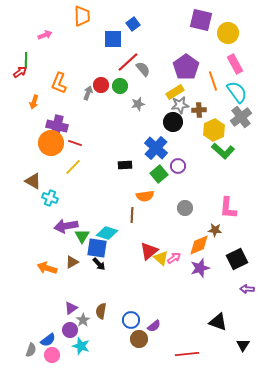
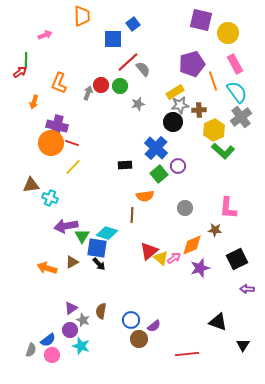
purple pentagon at (186, 67): moved 6 px right, 3 px up; rotated 20 degrees clockwise
red line at (75, 143): moved 3 px left
brown triangle at (33, 181): moved 2 px left, 4 px down; rotated 36 degrees counterclockwise
orange diamond at (199, 245): moved 7 px left
gray star at (83, 320): rotated 16 degrees counterclockwise
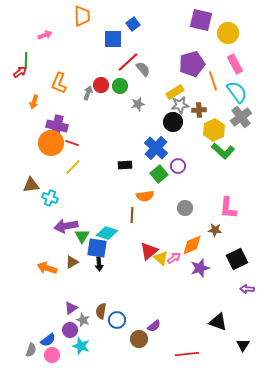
black arrow at (99, 264): rotated 40 degrees clockwise
blue circle at (131, 320): moved 14 px left
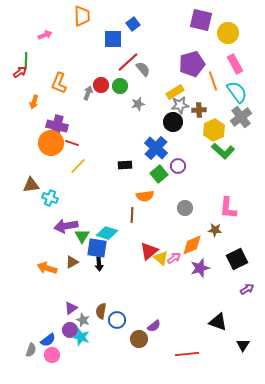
yellow line at (73, 167): moved 5 px right, 1 px up
purple arrow at (247, 289): rotated 144 degrees clockwise
cyan star at (81, 346): moved 9 px up
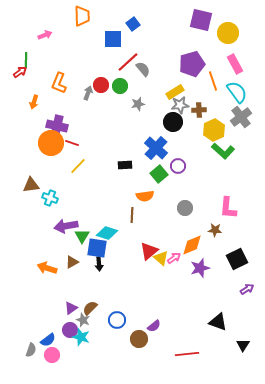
brown semicircle at (101, 311): moved 11 px left, 3 px up; rotated 35 degrees clockwise
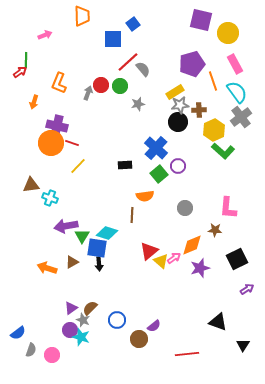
black circle at (173, 122): moved 5 px right
yellow triangle at (161, 258): moved 3 px down
blue semicircle at (48, 340): moved 30 px left, 7 px up
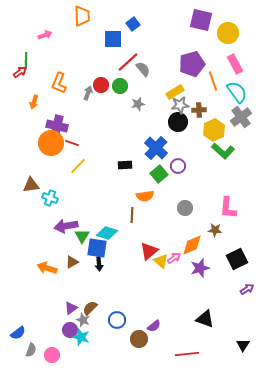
black triangle at (218, 322): moved 13 px left, 3 px up
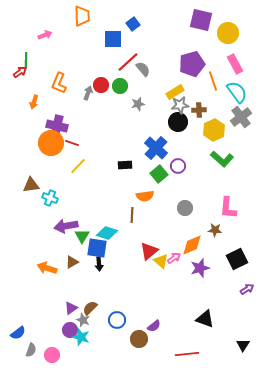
green L-shape at (223, 151): moved 1 px left, 8 px down
